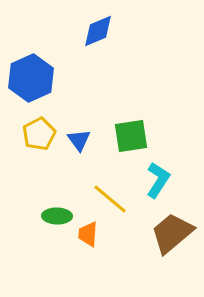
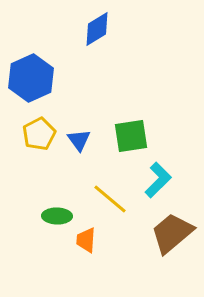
blue diamond: moved 1 px left, 2 px up; rotated 9 degrees counterclockwise
cyan L-shape: rotated 12 degrees clockwise
orange trapezoid: moved 2 px left, 6 px down
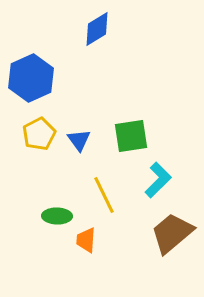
yellow line: moved 6 px left, 4 px up; rotated 24 degrees clockwise
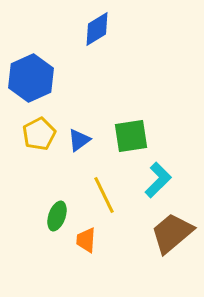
blue triangle: rotated 30 degrees clockwise
green ellipse: rotated 72 degrees counterclockwise
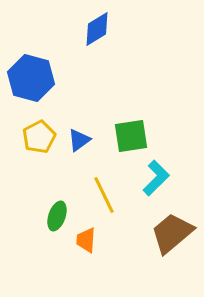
blue hexagon: rotated 21 degrees counterclockwise
yellow pentagon: moved 3 px down
cyan L-shape: moved 2 px left, 2 px up
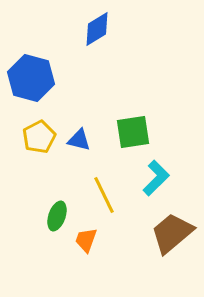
green square: moved 2 px right, 4 px up
blue triangle: rotated 50 degrees clockwise
orange trapezoid: rotated 16 degrees clockwise
